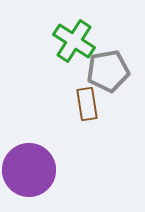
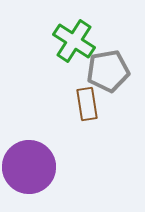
purple circle: moved 3 px up
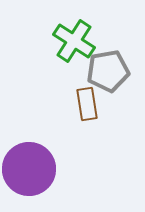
purple circle: moved 2 px down
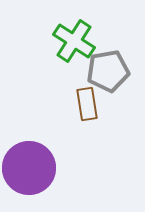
purple circle: moved 1 px up
